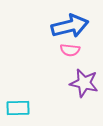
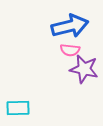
purple star: moved 14 px up
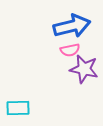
blue arrow: moved 2 px right
pink semicircle: rotated 18 degrees counterclockwise
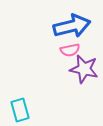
cyan rectangle: moved 2 px right, 2 px down; rotated 75 degrees clockwise
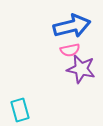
purple star: moved 3 px left
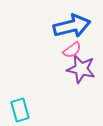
pink semicircle: moved 2 px right; rotated 24 degrees counterclockwise
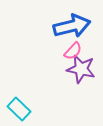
pink semicircle: moved 1 px right, 1 px down; rotated 12 degrees counterclockwise
cyan rectangle: moved 1 px left, 1 px up; rotated 30 degrees counterclockwise
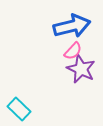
purple star: rotated 12 degrees clockwise
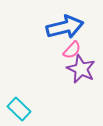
blue arrow: moved 7 px left, 1 px down
pink semicircle: moved 1 px left, 1 px up
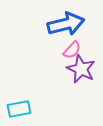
blue arrow: moved 1 px right, 3 px up
cyan rectangle: rotated 55 degrees counterclockwise
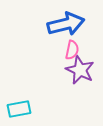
pink semicircle: rotated 30 degrees counterclockwise
purple star: moved 1 px left, 1 px down
